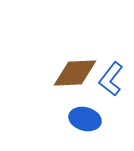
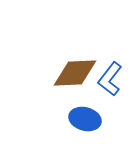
blue L-shape: moved 1 px left
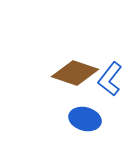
brown diamond: rotated 21 degrees clockwise
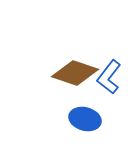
blue L-shape: moved 1 px left, 2 px up
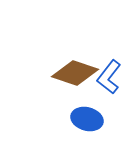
blue ellipse: moved 2 px right
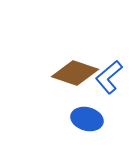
blue L-shape: rotated 12 degrees clockwise
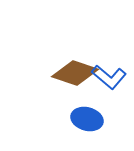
blue L-shape: rotated 100 degrees counterclockwise
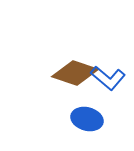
blue L-shape: moved 1 px left, 1 px down
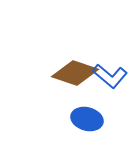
blue L-shape: moved 2 px right, 2 px up
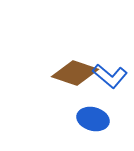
blue ellipse: moved 6 px right
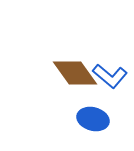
brown diamond: rotated 36 degrees clockwise
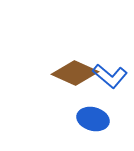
brown diamond: rotated 30 degrees counterclockwise
